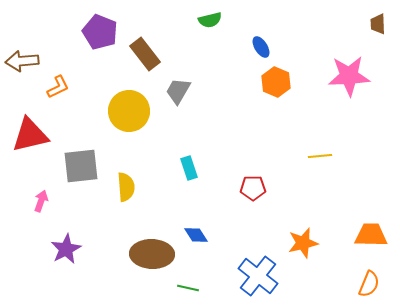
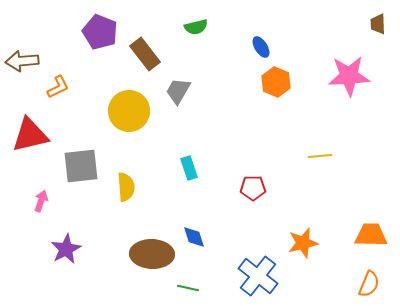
green semicircle: moved 14 px left, 7 px down
blue diamond: moved 2 px left, 2 px down; rotated 15 degrees clockwise
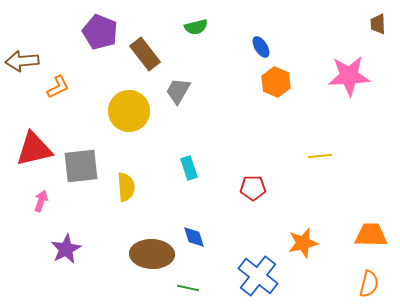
red triangle: moved 4 px right, 14 px down
orange semicircle: rotated 8 degrees counterclockwise
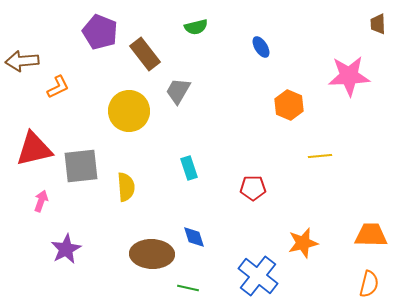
orange hexagon: moved 13 px right, 23 px down
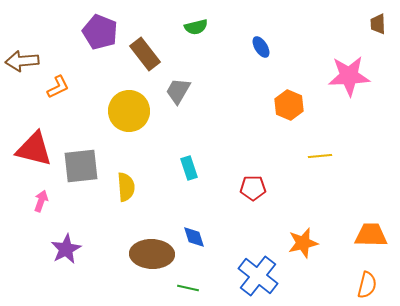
red triangle: rotated 27 degrees clockwise
orange semicircle: moved 2 px left, 1 px down
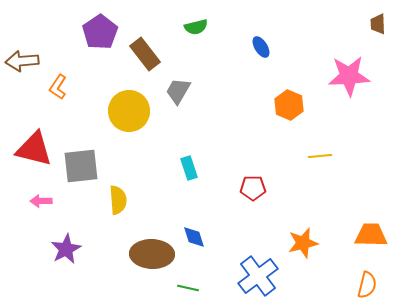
purple pentagon: rotated 16 degrees clockwise
orange L-shape: rotated 150 degrees clockwise
yellow semicircle: moved 8 px left, 13 px down
pink arrow: rotated 110 degrees counterclockwise
blue cross: rotated 15 degrees clockwise
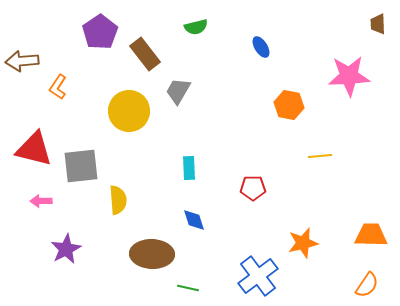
orange hexagon: rotated 12 degrees counterclockwise
cyan rectangle: rotated 15 degrees clockwise
blue diamond: moved 17 px up
orange semicircle: rotated 20 degrees clockwise
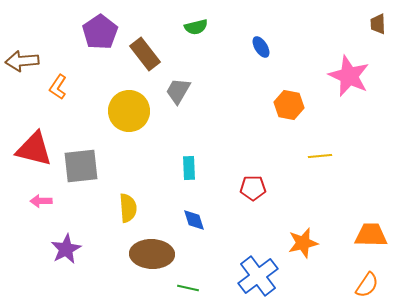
pink star: rotated 27 degrees clockwise
yellow semicircle: moved 10 px right, 8 px down
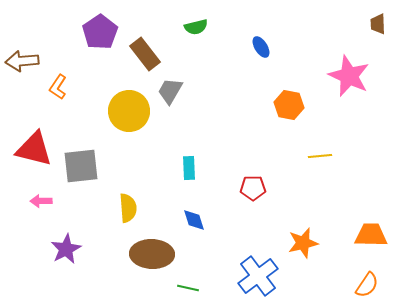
gray trapezoid: moved 8 px left
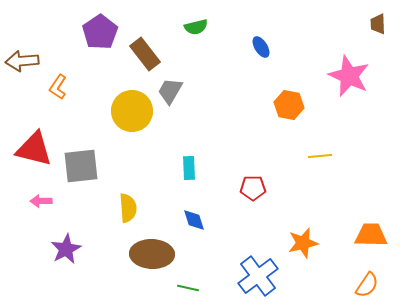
yellow circle: moved 3 px right
